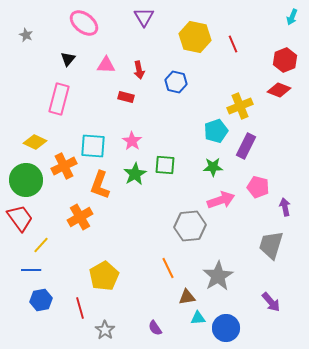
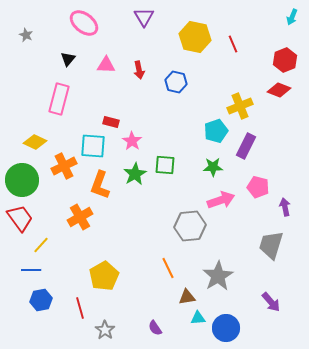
red rectangle at (126, 97): moved 15 px left, 25 px down
green circle at (26, 180): moved 4 px left
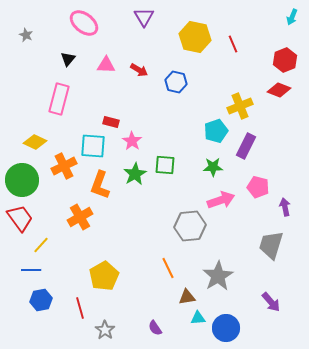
red arrow at (139, 70): rotated 48 degrees counterclockwise
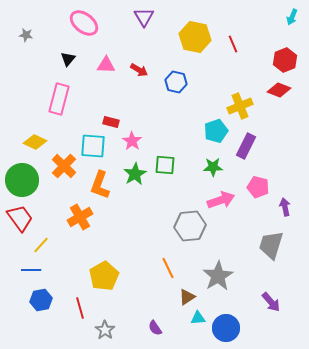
gray star at (26, 35): rotated 16 degrees counterclockwise
orange cross at (64, 166): rotated 20 degrees counterclockwise
brown triangle at (187, 297): rotated 24 degrees counterclockwise
